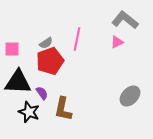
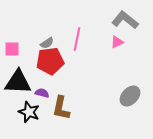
gray semicircle: moved 1 px right
red pentagon: rotated 12 degrees clockwise
purple semicircle: rotated 40 degrees counterclockwise
brown L-shape: moved 2 px left, 1 px up
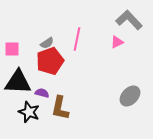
gray L-shape: moved 4 px right; rotated 8 degrees clockwise
red pentagon: rotated 12 degrees counterclockwise
brown L-shape: moved 1 px left
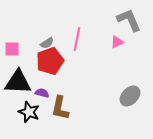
gray L-shape: rotated 20 degrees clockwise
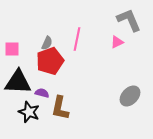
gray semicircle: rotated 32 degrees counterclockwise
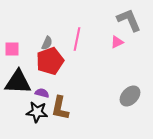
black star: moved 8 px right; rotated 15 degrees counterclockwise
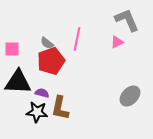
gray L-shape: moved 2 px left
gray semicircle: rotated 104 degrees clockwise
red pentagon: moved 1 px right
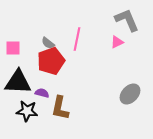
gray semicircle: moved 1 px right
pink square: moved 1 px right, 1 px up
gray ellipse: moved 2 px up
black star: moved 10 px left, 1 px up
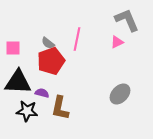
gray ellipse: moved 10 px left
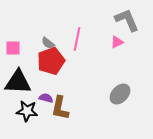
purple semicircle: moved 4 px right, 5 px down
